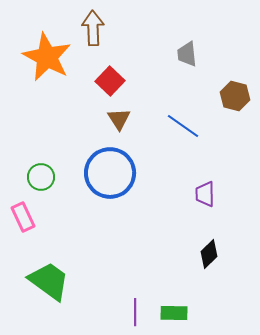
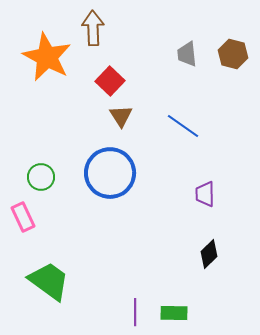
brown hexagon: moved 2 px left, 42 px up
brown triangle: moved 2 px right, 3 px up
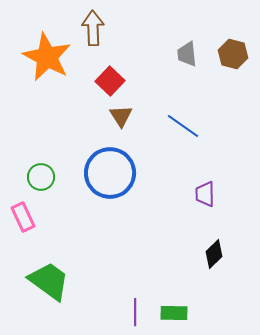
black diamond: moved 5 px right
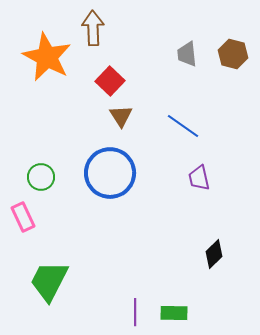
purple trapezoid: moved 6 px left, 16 px up; rotated 12 degrees counterclockwise
green trapezoid: rotated 99 degrees counterclockwise
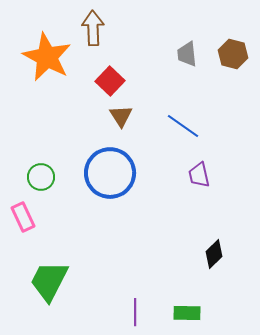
purple trapezoid: moved 3 px up
green rectangle: moved 13 px right
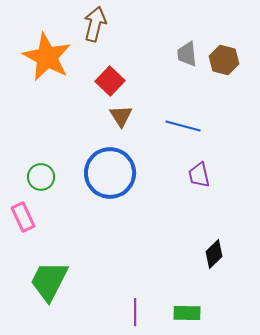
brown arrow: moved 2 px right, 4 px up; rotated 16 degrees clockwise
brown hexagon: moved 9 px left, 6 px down
blue line: rotated 20 degrees counterclockwise
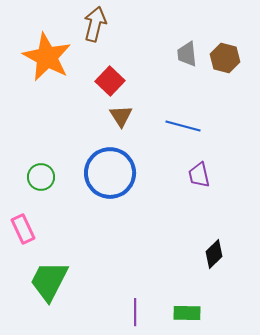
brown hexagon: moved 1 px right, 2 px up
pink rectangle: moved 12 px down
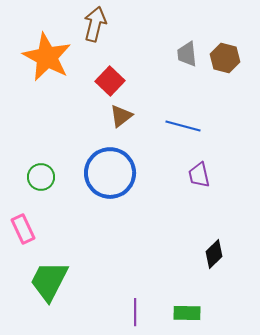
brown triangle: rotated 25 degrees clockwise
